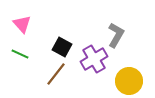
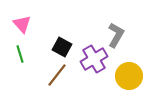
green line: rotated 48 degrees clockwise
brown line: moved 1 px right, 1 px down
yellow circle: moved 5 px up
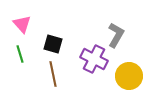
black square: moved 9 px left, 3 px up; rotated 12 degrees counterclockwise
purple cross: rotated 32 degrees counterclockwise
brown line: moved 4 px left, 1 px up; rotated 50 degrees counterclockwise
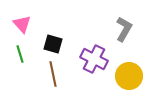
gray L-shape: moved 8 px right, 6 px up
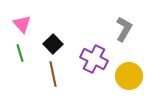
black square: rotated 30 degrees clockwise
green line: moved 1 px up
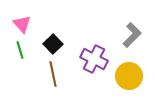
gray L-shape: moved 8 px right, 6 px down; rotated 15 degrees clockwise
green line: moved 3 px up
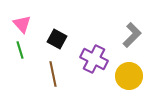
black square: moved 4 px right, 5 px up; rotated 18 degrees counterclockwise
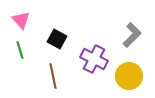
pink triangle: moved 1 px left, 4 px up
brown line: moved 2 px down
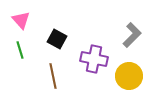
purple cross: rotated 16 degrees counterclockwise
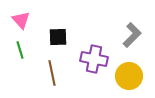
black square: moved 1 px right, 2 px up; rotated 30 degrees counterclockwise
brown line: moved 1 px left, 3 px up
